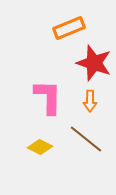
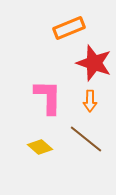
yellow diamond: rotated 15 degrees clockwise
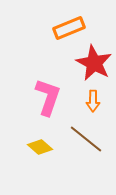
red star: rotated 9 degrees clockwise
pink L-shape: rotated 18 degrees clockwise
orange arrow: moved 3 px right
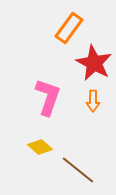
orange rectangle: rotated 32 degrees counterclockwise
brown line: moved 8 px left, 31 px down
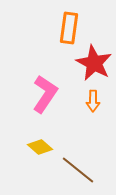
orange rectangle: rotated 28 degrees counterclockwise
pink L-shape: moved 3 px left, 3 px up; rotated 15 degrees clockwise
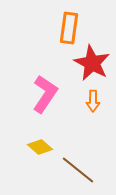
red star: moved 2 px left
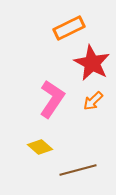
orange rectangle: rotated 56 degrees clockwise
pink L-shape: moved 7 px right, 5 px down
orange arrow: rotated 45 degrees clockwise
brown line: rotated 54 degrees counterclockwise
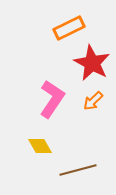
yellow diamond: moved 1 px up; rotated 20 degrees clockwise
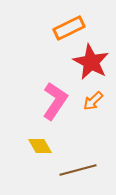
red star: moved 1 px left, 1 px up
pink L-shape: moved 3 px right, 2 px down
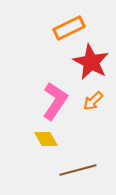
yellow diamond: moved 6 px right, 7 px up
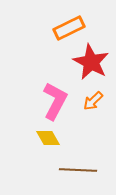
pink L-shape: rotated 6 degrees counterclockwise
yellow diamond: moved 2 px right, 1 px up
brown line: rotated 18 degrees clockwise
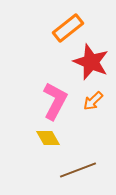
orange rectangle: moved 1 px left; rotated 12 degrees counterclockwise
red star: rotated 6 degrees counterclockwise
brown line: rotated 24 degrees counterclockwise
